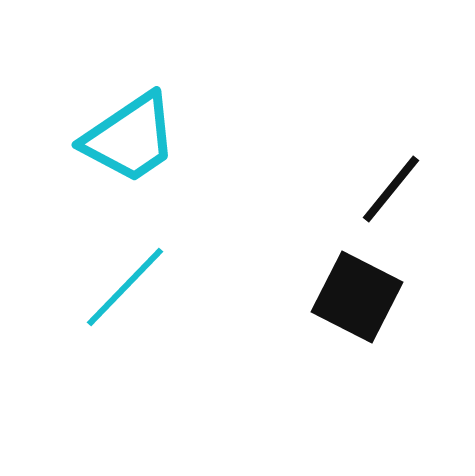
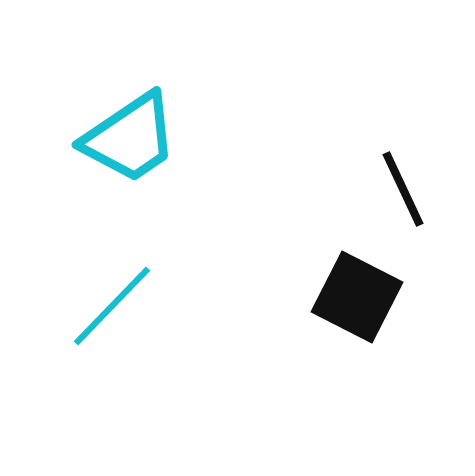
black line: moved 12 px right; rotated 64 degrees counterclockwise
cyan line: moved 13 px left, 19 px down
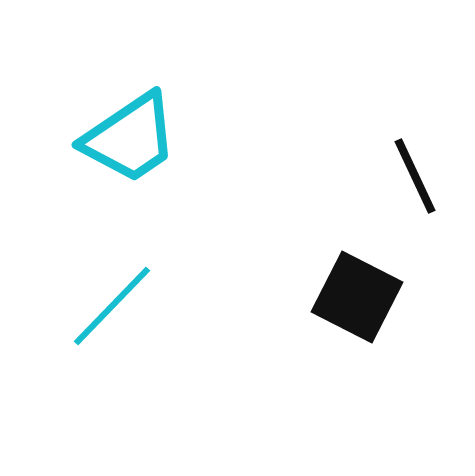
black line: moved 12 px right, 13 px up
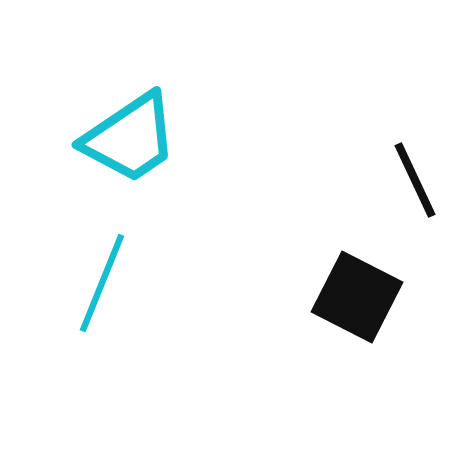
black line: moved 4 px down
cyan line: moved 10 px left, 23 px up; rotated 22 degrees counterclockwise
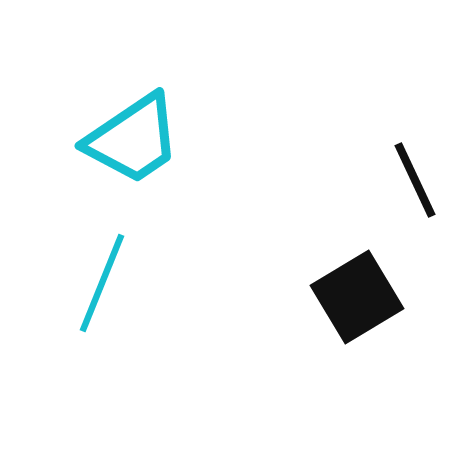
cyan trapezoid: moved 3 px right, 1 px down
black square: rotated 32 degrees clockwise
